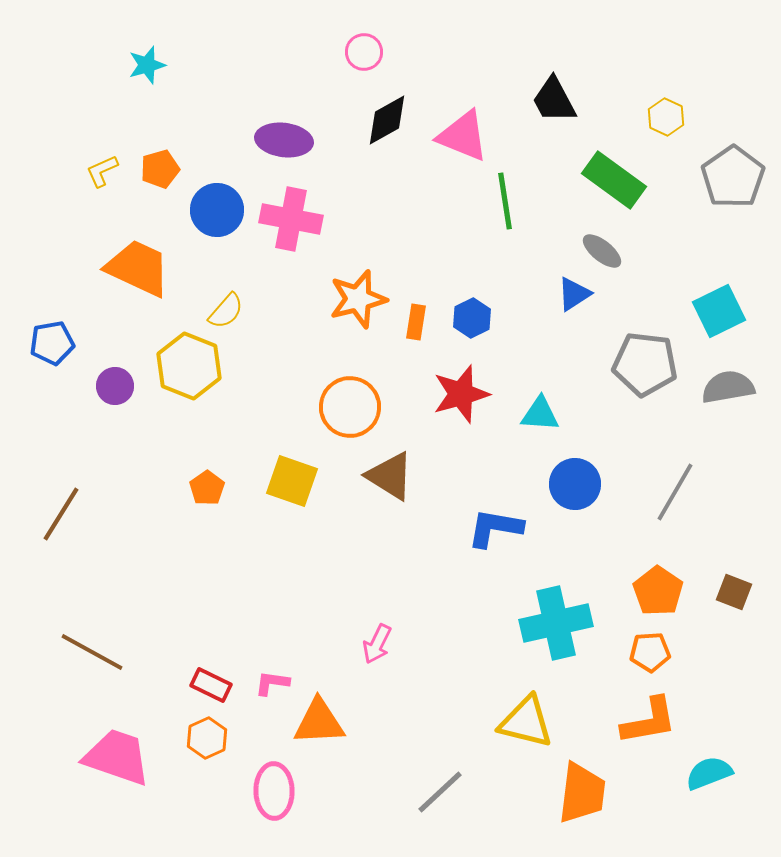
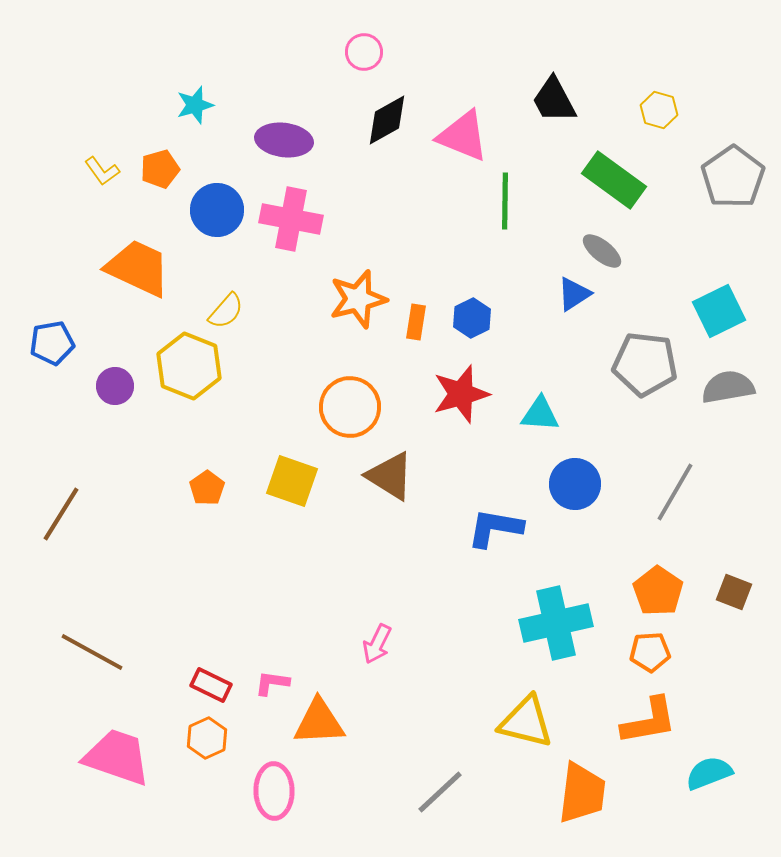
cyan star at (147, 65): moved 48 px right, 40 px down
yellow hexagon at (666, 117): moved 7 px left, 7 px up; rotated 9 degrees counterclockwise
yellow L-shape at (102, 171): rotated 102 degrees counterclockwise
green line at (505, 201): rotated 10 degrees clockwise
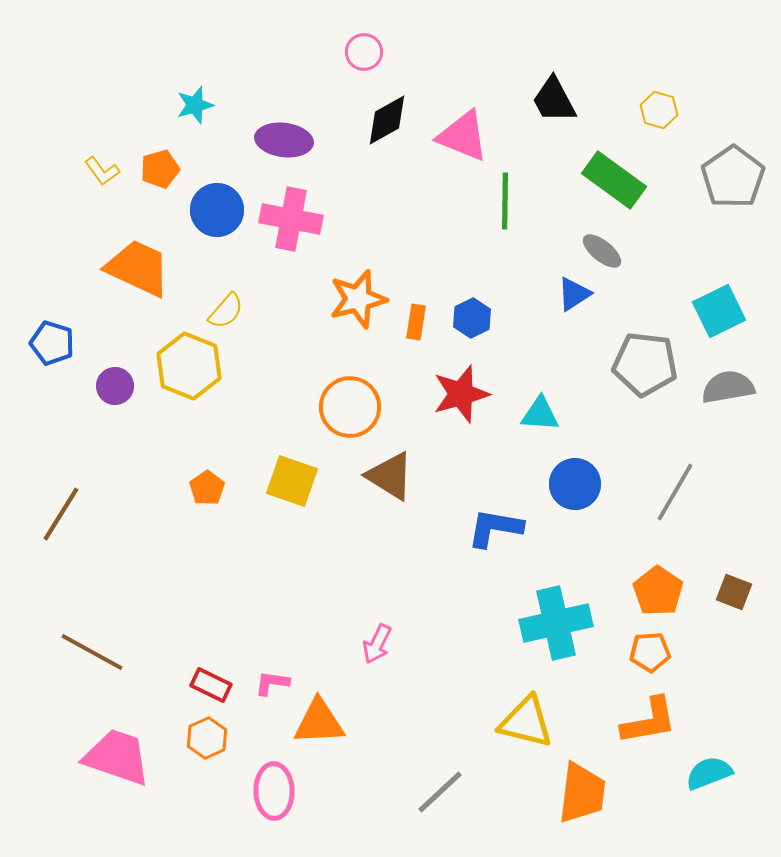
blue pentagon at (52, 343): rotated 27 degrees clockwise
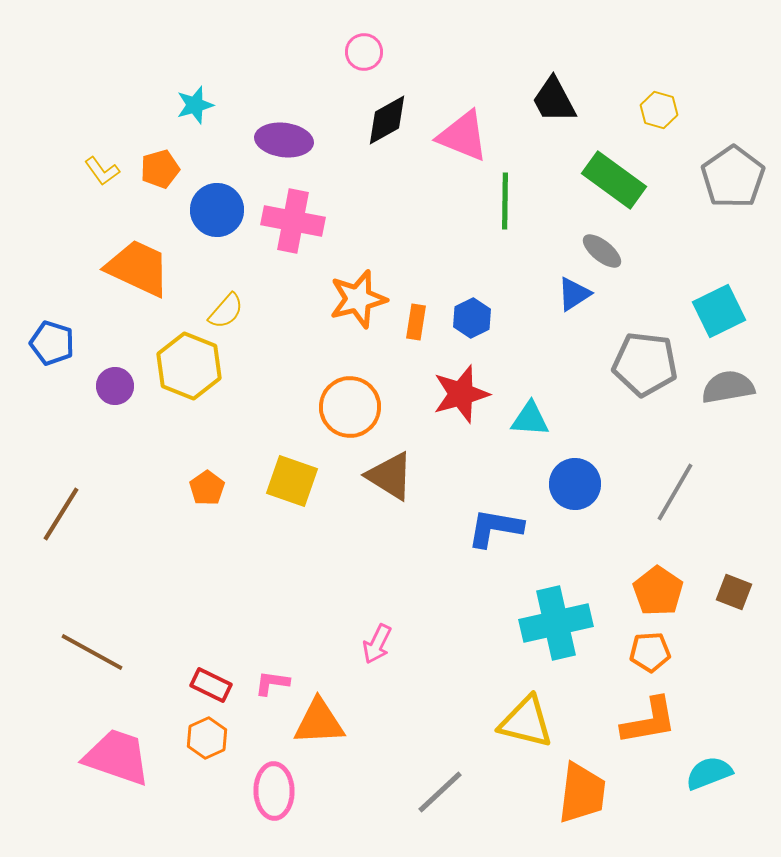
pink cross at (291, 219): moved 2 px right, 2 px down
cyan triangle at (540, 414): moved 10 px left, 5 px down
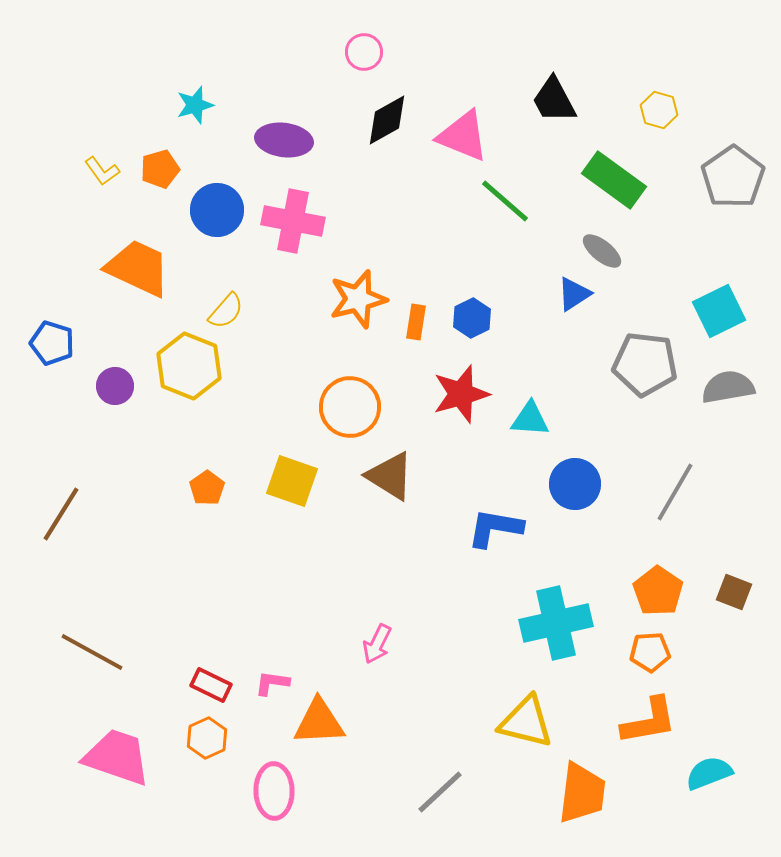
green line at (505, 201): rotated 50 degrees counterclockwise
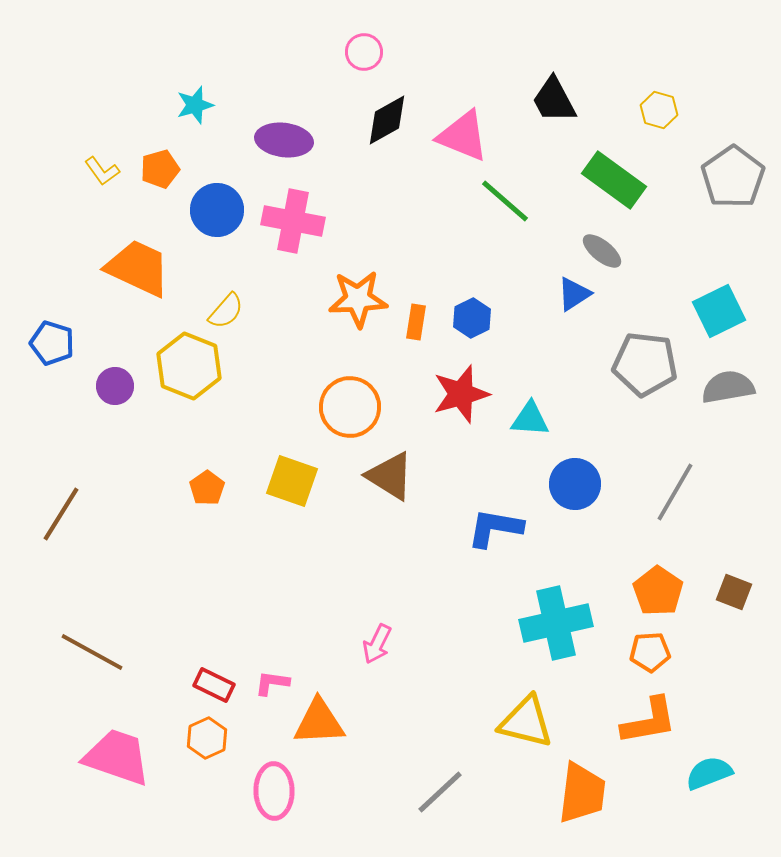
orange star at (358, 299): rotated 12 degrees clockwise
red rectangle at (211, 685): moved 3 px right
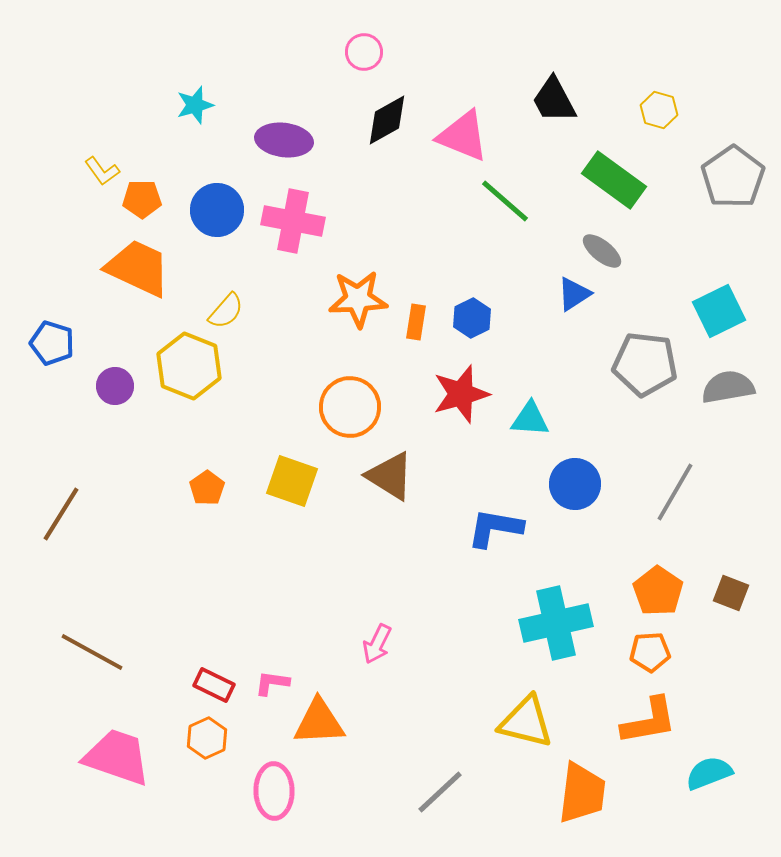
orange pentagon at (160, 169): moved 18 px left, 30 px down; rotated 15 degrees clockwise
brown square at (734, 592): moved 3 px left, 1 px down
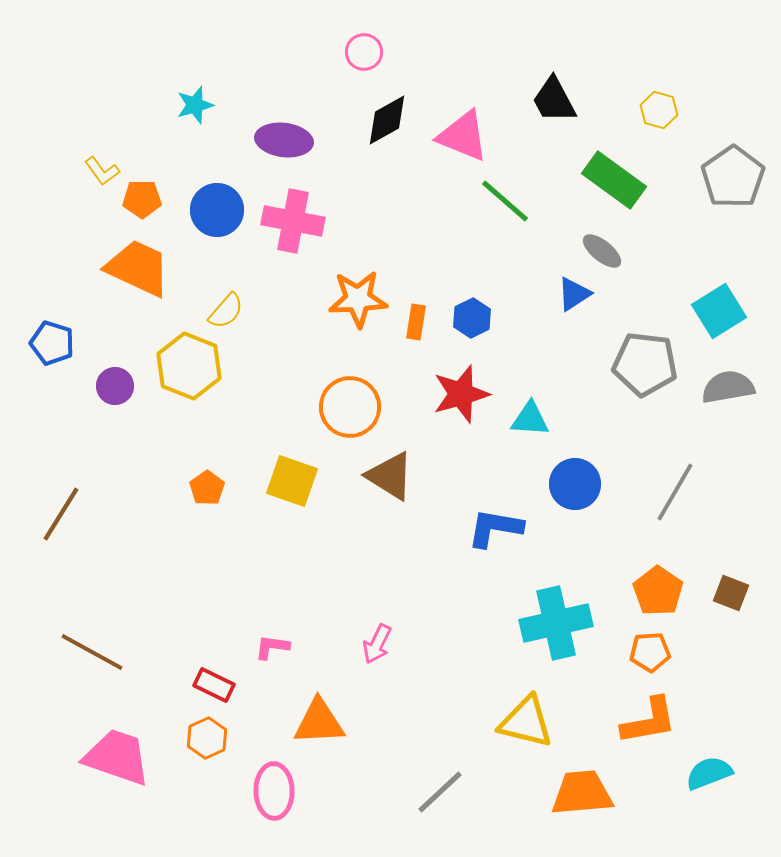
cyan square at (719, 311): rotated 6 degrees counterclockwise
pink L-shape at (272, 683): moved 36 px up
orange trapezoid at (582, 793): rotated 102 degrees counterclockwise
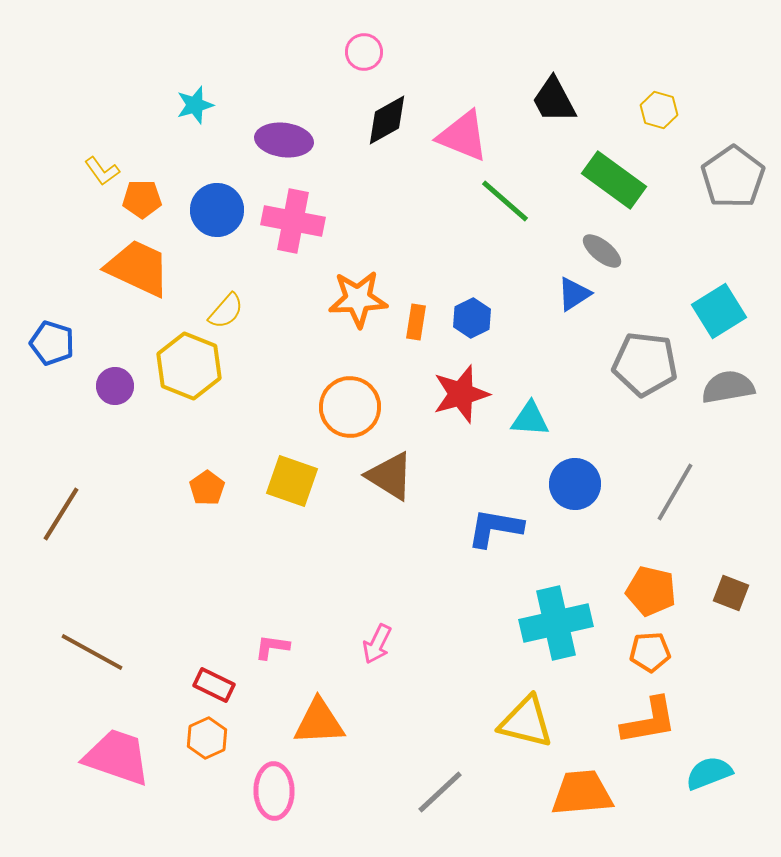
orange pentagon at (658, 591): moved 7 px left; rotated 21 degrees counterclockwise
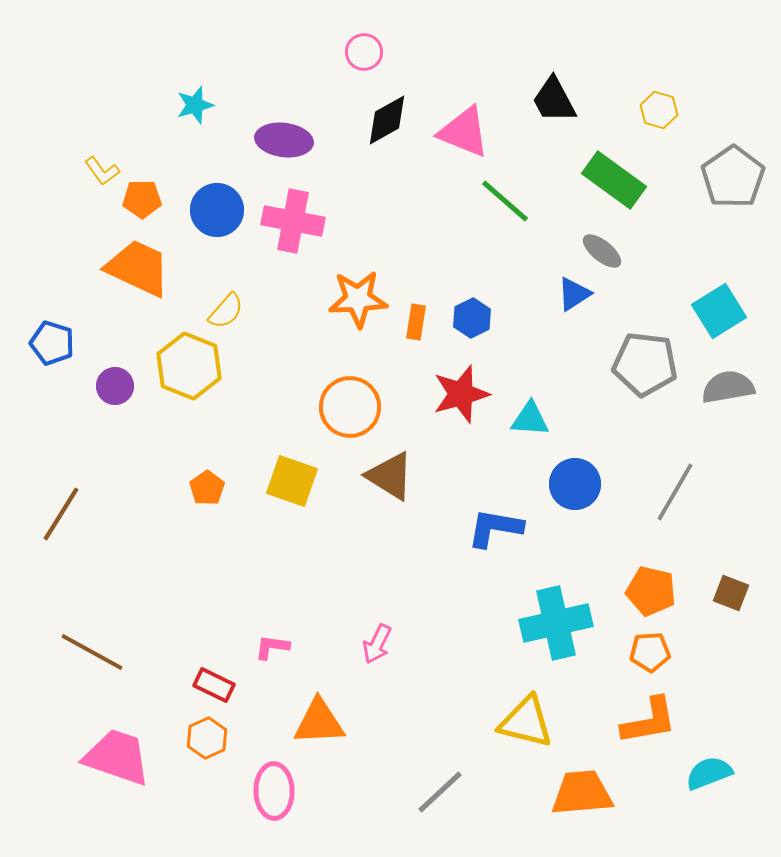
pink triangle at (463, 136): moved 1 px right, 4 px up
